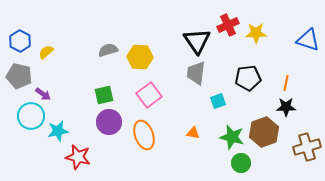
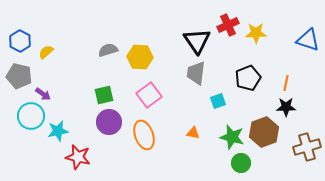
black pentagon: rotated 15 degrees counterclockwise
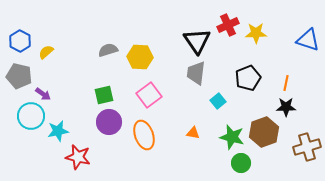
cyan square: rotated 21 degrees counterclockwise
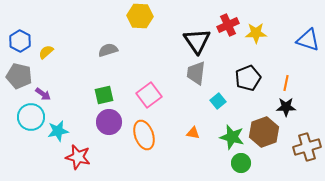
yellow hexagon: moved 41 px up
cyan circle: moved 1 px down
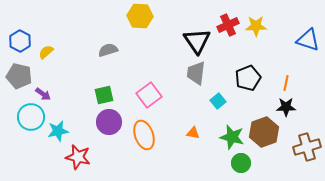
yellow star: moved 7 px up
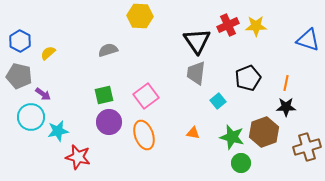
yellow semicircle: moved 2 px right, 1 px down
pink square: moved 3 px left, 1 px down
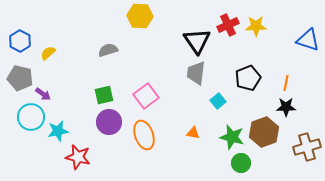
gray pentagon: moved 1 px right, 2 px down
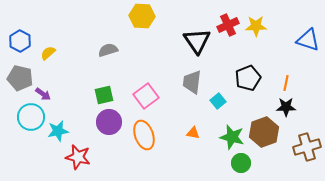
yellow hexagon: moved 2 px right
gray trapezoid: moved 4 px left, 9 px down
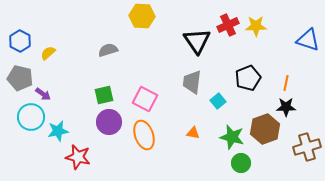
pink square: moved 1 px left, 3 px down; rotated 25 degrees counterclockwise
brown hexagon: moved 1 px right, 3 px up
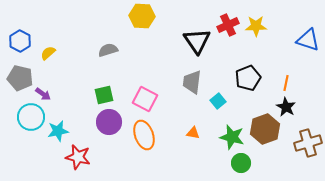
black star: rotated 30 degrees clockwise
brown cross: moved 1 px right, 4 px up
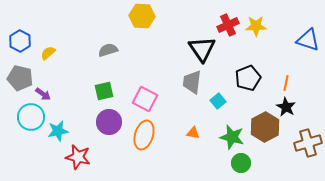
black triangle: moved 5 px right, 8 px down
green square: moved 4 px up
brown hexagon: moved 2 px up; rotated 8 degrees counterclockwise
orange ellipse: rotated 36 degrees clockwise
